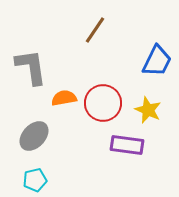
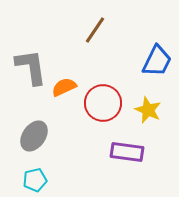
orange semicircle: moved 11 px up; rotated 15 degrees counterclockwise
gray ellipse: rotated 8 degrees counterclockwise
purple rectangle: moved 7 px down
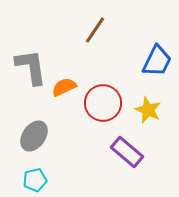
purple rectangle: rotated 32 degrees clockwise
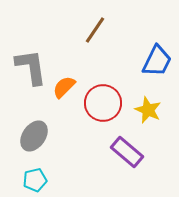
orange semicircle: rotated 20 degrees counterclockwise
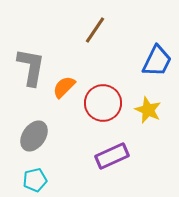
gray L-shape: rotated 18 degrees clockwise
purple rectangle: moved 15 px left, 4 px down; rotated 64 degrees counterclockwise
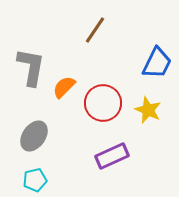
blue trapezoid: moved 2 px down
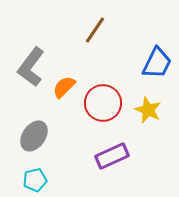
gray L-shape: rotated 153 degrees counterclockwise
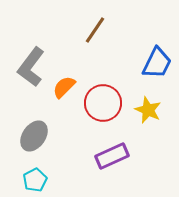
cyan pentagon: rotated 15 degrees counterclockwise
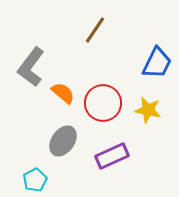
orange semicircle: moved 1 px left, 6 px down; rotated 85 degrees clockwise
yellow star: rotated 12 degrees counterclockwise
gray ellipse: moved 29 px right, 5 px down
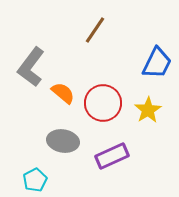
yellow star: rotated 28 degrees clockwise
gray ellipse: rotated 64 degrees clockwise
